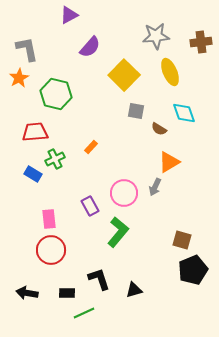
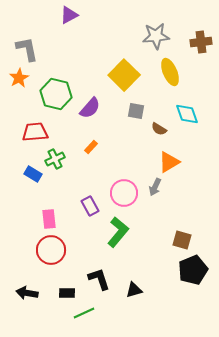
purple semicircle: moved 61 px down
cyan diamond: moved 3 px right, 1 px down
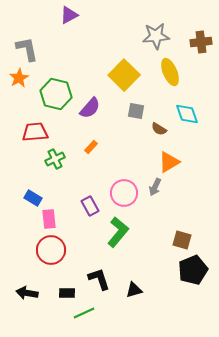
blue rectangle: moved 24 px down
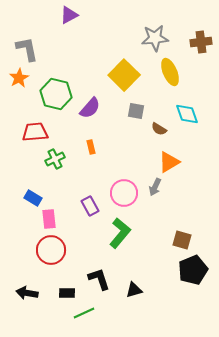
gray star: moved 1 px left, 2 px down
orange rectangle: rotated 56 degrees counterclockwise
green L-shape: moved 2 px right, 1 px down
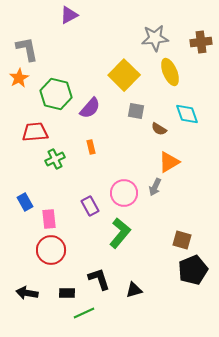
blue rectangle: moved 8 px left, 4 px down; rotated 30 degrees clockwise
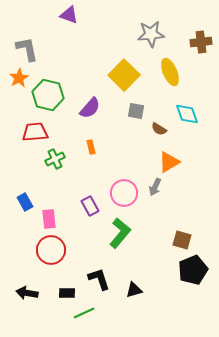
purple triangle: rotated 48 degrees clockwise
gray star: moved 4 px left, 4 px up
green hexagon: moved 8 px left, 1 px down
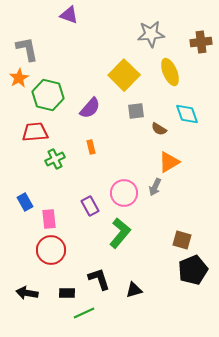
gray square: rotated 18 degrees counterclockwise
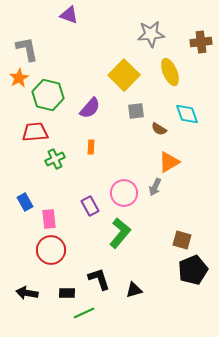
orange rectangle: rotated 16 degrees clockwise
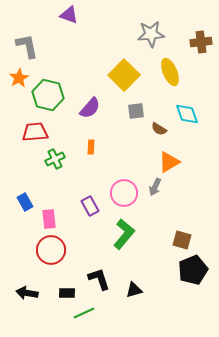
gray L-shape: moved 3 px up
green L-shape: moved 4 px right, 1 px down
